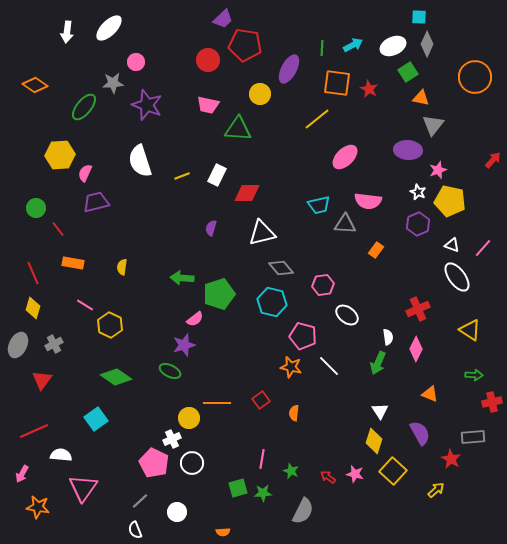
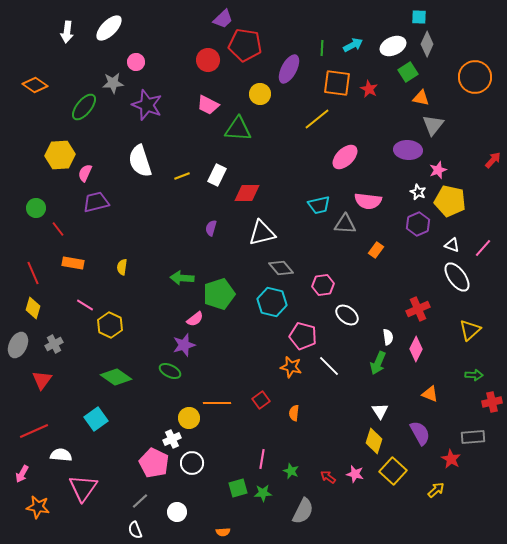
pink trapezoid at (208, 105): rotated 15 degrees clockwise
yellow triangle at (470, 330): rotated 45 degrees clockwise
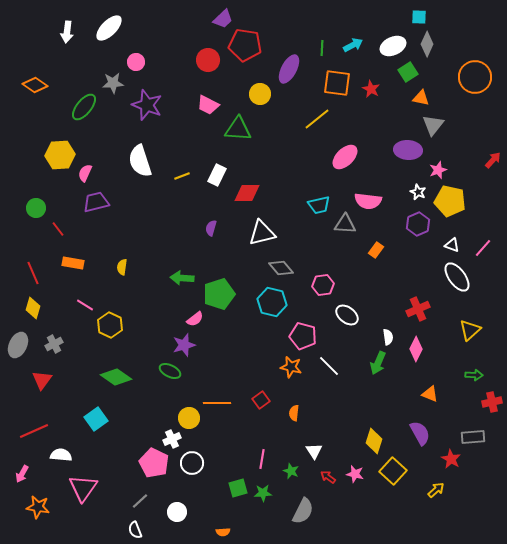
red star at (369, 89): moved 2 px right
white triangle at (380, 411): moved 66 px left, 40 px down
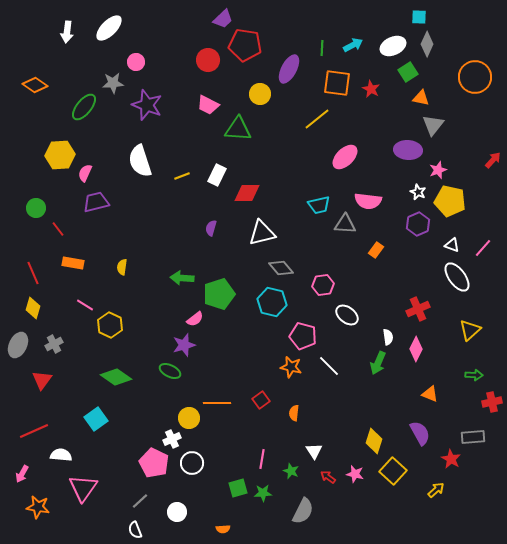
orange semicircle at (223, 532): moved 3 px up
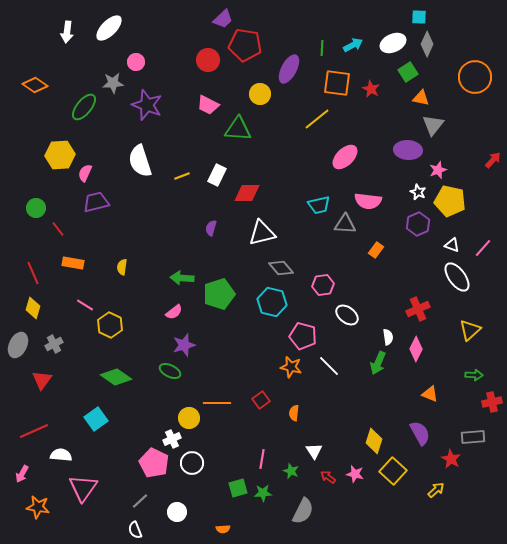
white ellipse at (393, 46): moved 3 px up
pink semicircle at (195, 319): moved 21 px left, 7 px up
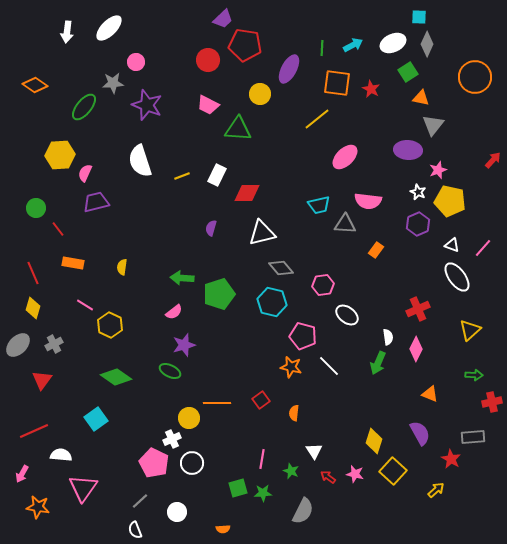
gray ellipse at (18, 345): rotated 20 degrees clockwise
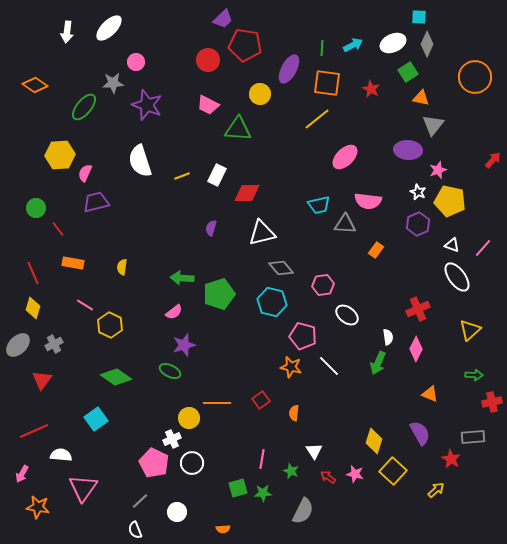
orange square at (337, 83): moved 10 px left
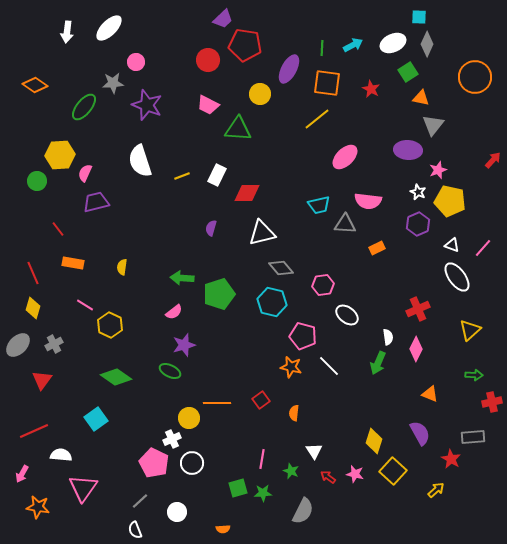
green circle at (36, 208): moved 1 px right, 27 px up
orange rectangle at (376, 250): moved 1 px right, 2 px up; rotated 28 degrees clockwise
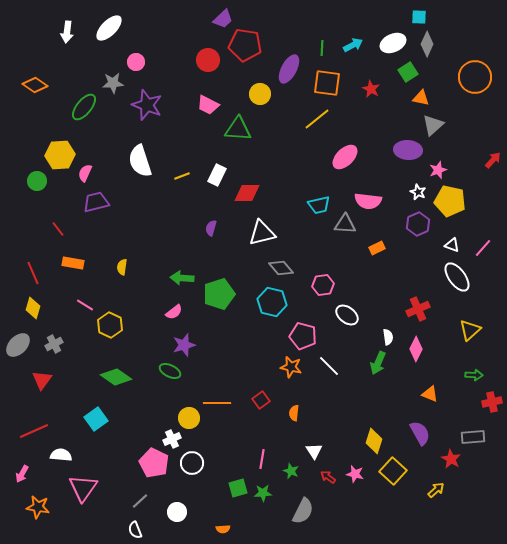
gray triangle at (433, 125): rotated 10 degrees clockwise
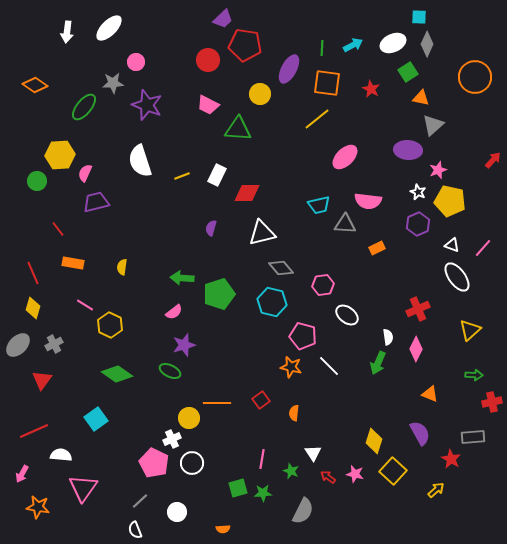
green diamond at (116, 377): moved 1 px right, 3 px up
white triangle at (314, 451): moved 1 px left, 2 px down
